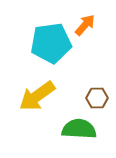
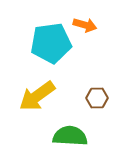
orange arrow: rotated 65 degrees clockwise
green semicircle: moved 9 px left, 7 px down
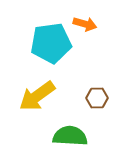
orange arrow: moved 1 px up
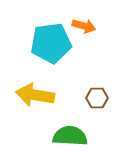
orange arrow: moved 1 px left, 2 px down
yellow arrow: moved 2 px left, 1 px up; rotated 45 degrees clockwise
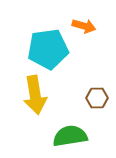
cyan pentagon: moved 3 px left, 6 px down
yellow arrow: rotated 108 degrees counterclockwise
green semicircle: rotated 12 degrees counterclockwise
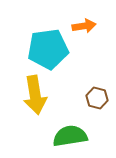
orange arrow: rotated 25 degrees counterclockwise
brown hexagon: rotated 15 degrees clockwise
